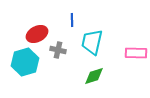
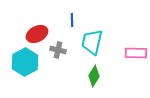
cyan hexagon: rotated 12 degrees counterclockwise
green diamond: rotated 40 degrees counterclockwise
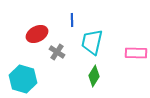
gray cross: moved 1 px left, 2 px down; rotated 21 degrees clockwise
cyan hexagon: moved 2 px left, 17 px down; rotated 16 degrees counterclockwise
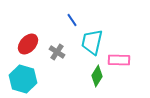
blue line: rotated 32 degrees counterclockwise
red ellipse: moved 9 px left, 10 px down; rotated 20 degrees counterclockwise
pink rectangle: moved 17 px left, 7 px down
green diamond: moved 3 px right
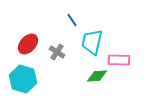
green diamond: rotated 55 degrees clockwise
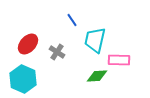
cyan trapezoid: moved 3 px right, 2 px up
cyan hexagon: rotated 8 degrees clockwise
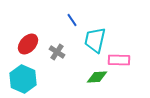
green diamond: moved 1 px down
